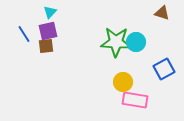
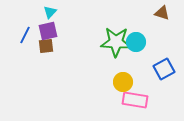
blue line: moved 1 px right, 1 px down; rotated 60 degrees clockwise
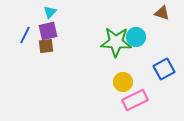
cyan circle: moved 5 px up
pink rectangle: rotated 35 degrees counterclockwise
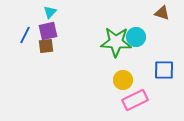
blue square: moved 1 px down; rotated 30 degrees clockwise
yellow circle: moved 2 px up
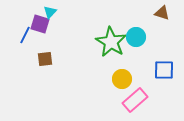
purple square: moved 8 px left, 7 px up; rotated 30 degrees clockwise
green star: moved 5 px left; rotated 28 degrees clockwise
brown square: moved 1 px left, 13 px down
yellow circle: moved 1 px left, 1 px up
pink rectangle: rotated 15 degrees counterclockwise
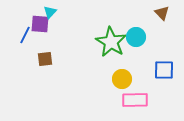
brown triangle: rotated 28 degrees clockwise
purple square: rotated 12 degrees counterclockwise
pink rectangle: rotated 40 degrees clockwise
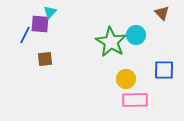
cyan circle: moved 2 px up
yellow circle: moved 4 px right
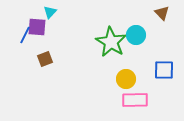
purple square: moved 3 px left, 3 px down
brown square: rotated 14 degrees counterclockwise
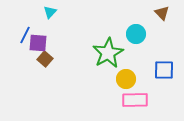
purple square: moved 1 px right, 16 px down
cyan circle: moved 1 px up
green star: moved 3 px left, 11 px down; rotated 12 degrees clockwise
brown square: rotated 28 degrees counterclockwise
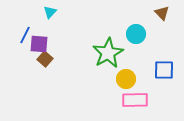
purple square: moved 1 px right, 1 px down
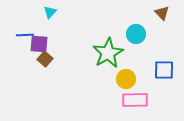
blue line: rotated 60 degrees clockwise
